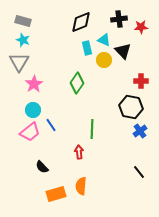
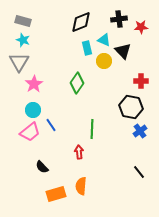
yellow circle: moved 1 px down
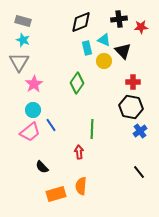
red cross: moved 8 px left, 1 px down
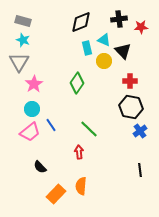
red cross: moved 3 px left, 1 px up
cyan circle: moved 1 px left, 1 px up
green line: moved 3 px left; rotated 48 degrees counterclockwise
black semicircle: moved 2 px left
black line: moved 1 px right, 2 px up; rotated 32 degrees clockwise
orange rectangle: rotated 30 degrees counterclockwise
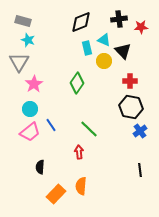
cyan star: moved 5 px right
cyan circle: moved 2 px left
black semicircle: rotated 48 degrees clockwise
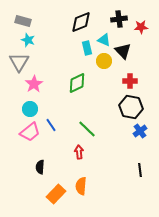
green diamond: rotated 30 degrees clockwise
green line: moved 2 px left
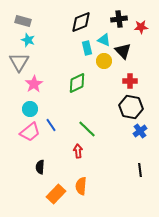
red arrow: moved 1 px left, 1 px up
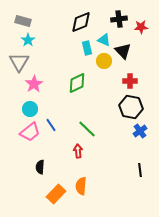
cyan star: rotated 16 degrees clockwise
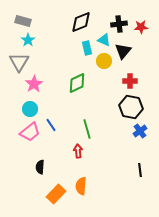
black cross: moved 5 px down
black triangle: rotated 24 degrees clockwise
green line: rotated 30 degrees clockwise
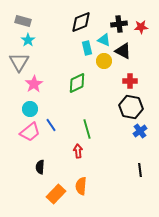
black triangle: rotated 42 degrees counterclockwise
